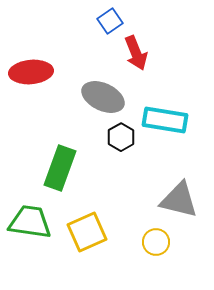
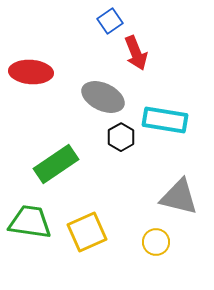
red ellipse: rotated 9 degrees clockwise
green rectangle: moved 4 px left, 4 px up; rotated 36 degrees clockwise
gray triangle: moved 3 px up
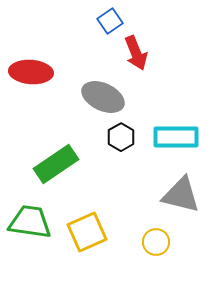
cyan rectangle: moved 11 px right, 17 px down; rotated 9 degrees counterclockwise
gray triangle: moved 2 px right, 2 px up
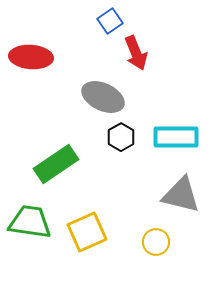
red ellipse: moved 15 px up
